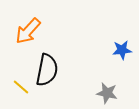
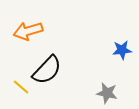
orange arrow: rotated 32 degrees clockwise
black semicircle: rotated 32 degrees clockwise
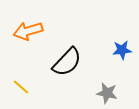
black semicircle: moved 20 px right, 8 px up
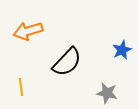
blue star: rotated 18 degrees counterclockwise
yellow line: rotated 42 degrees clockwise
